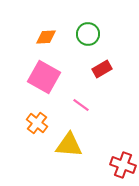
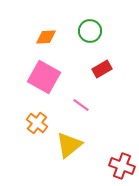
green circle: moved 2 px right, 3 px up
yellow triangle: rotated 44 degrees counterclockwise
red cross: moved 1 px left, 1 px down
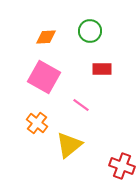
red rectangle: rotated 30 degrees clockwise
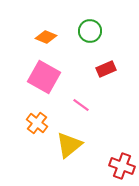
orange diamond: rotated 25 degrees clockwise
red rectangle: moved 4 px right; rotated 24 degrees counterclockwise
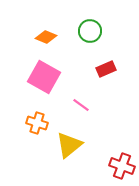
orange cross: rotated 20 degrees counterclockwise
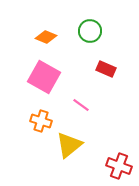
red rectangle: rotated 48 degrees clockwise
orange cross: moved 4 px right, 2 px up
red cross: moved 3 px left
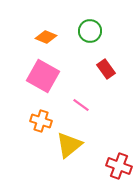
red rectangle: rotated 30 degrees clockwise
pink square: moved 1 px left, 1 px up
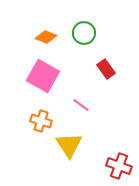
green circle: moved 6 px left, 2 px down
yellow triangle: rotated 24 degrees counterclockwise
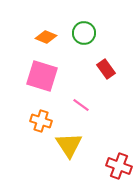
pink square: moved 1 px left; rotated 12 degrees counterclockwise
